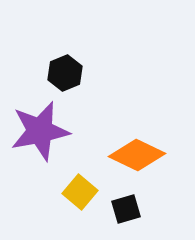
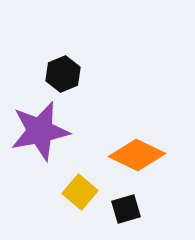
black hexagon: moved 2 px left, 1 px down
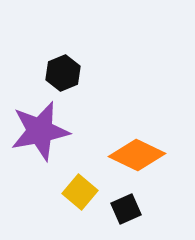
black hexagon: moved 1 px up
black square: rotated 8 degrees counterclockwise
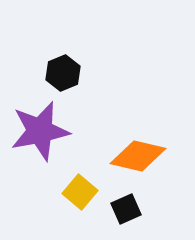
orange diamond: moved 1 px right, 1 px down; rotated 12 degrees counterclockwise
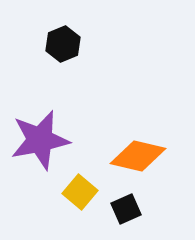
black hexagon: moved 29 px up
purple star: moved 9 px down
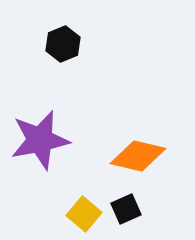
yellow square: moved 4 px right, 22 px down
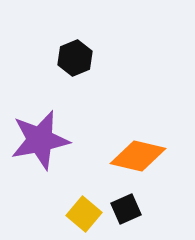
black hexagon: moved 12 px right, 14 px down
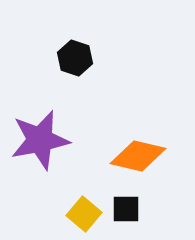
black hexagon: rotated 20 degrees counterclockwise
black square: rotated 24 degrees clockwise
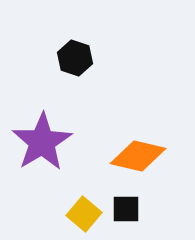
purple star: moved 2 px right, 2 px down; rotated 20 degrees counterclockwise
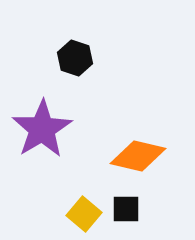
purple star: moved 13 px up
